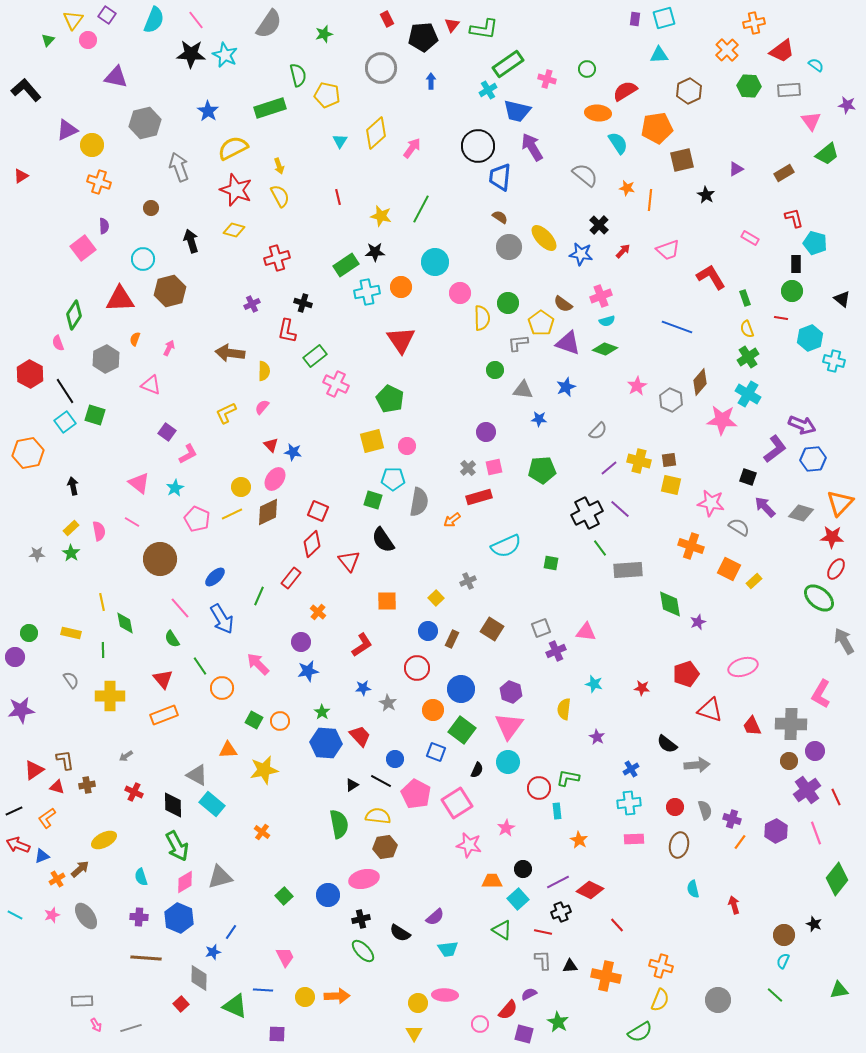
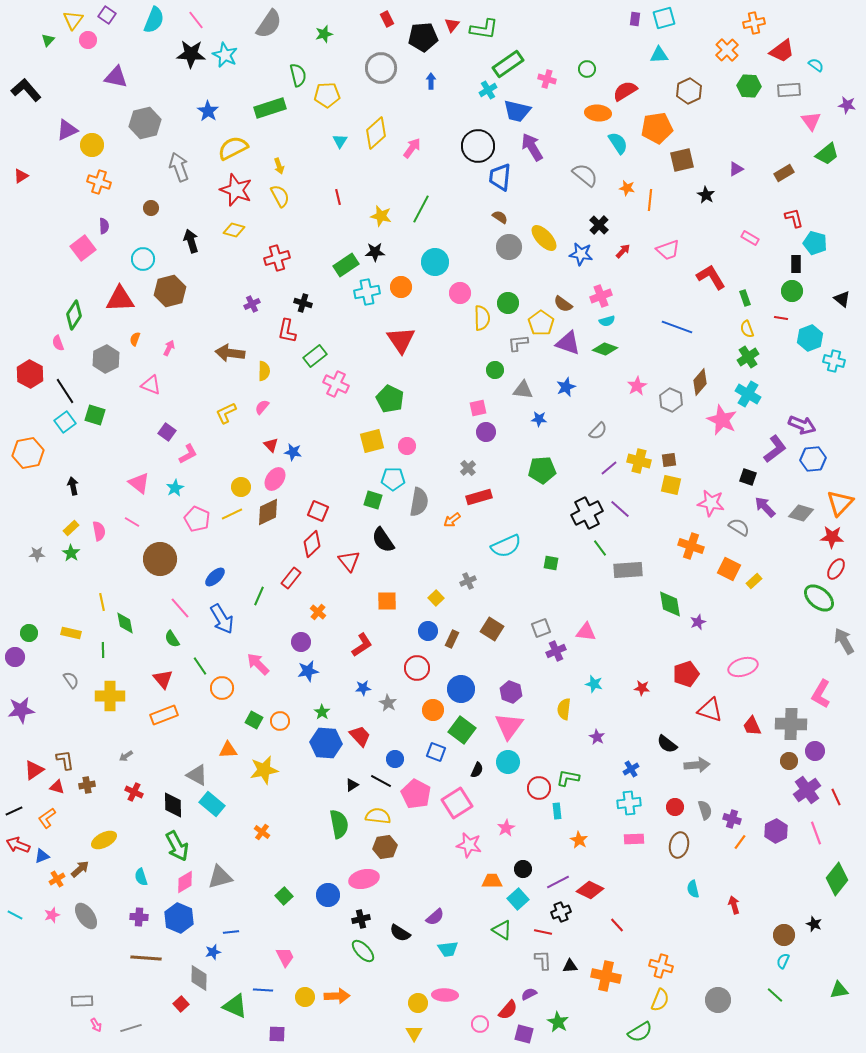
yellow pentagon at (327, 95): rotated 15 degrees counterclockwise
pink star at (722, 420): rotated 20 degrees clockwise
pink square at (494, 467): moved 16 px left, 59 px up
blue line at (231, 932): rotated 49 degrees clockwise
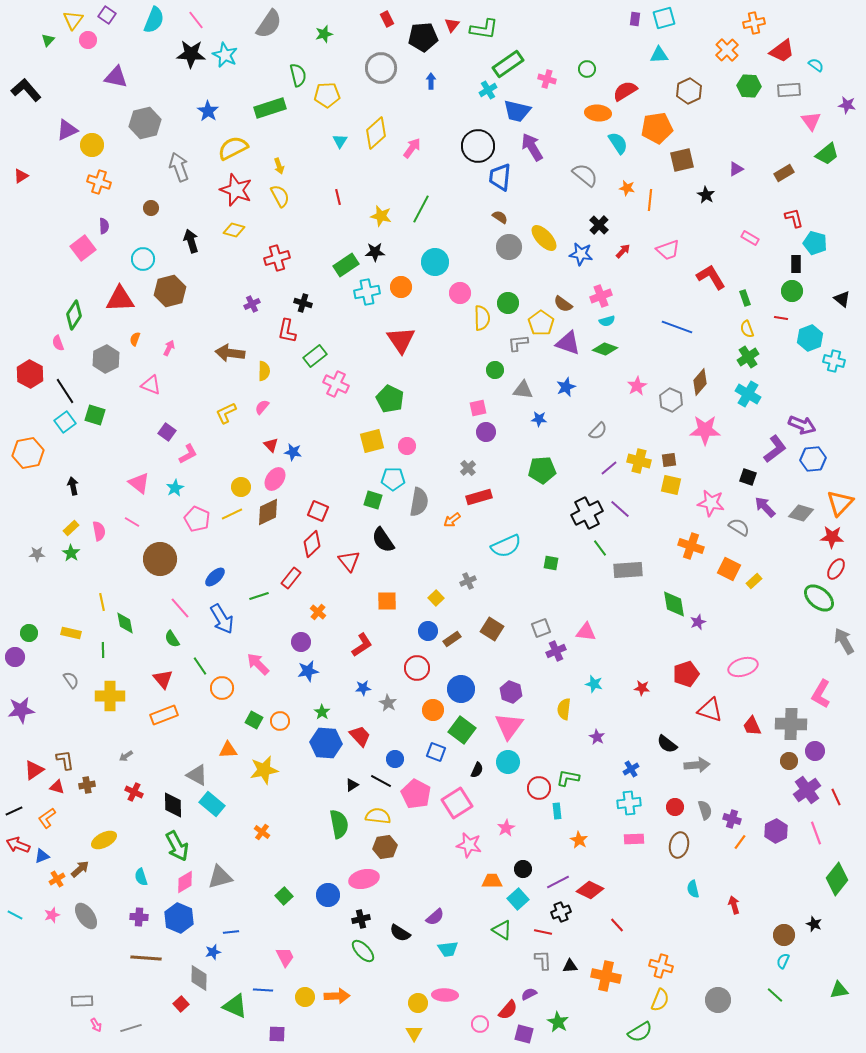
pink star at (722, 420): moved 17 px left, 10 px down; rotated 24 degrees counterclockwise
green line at (259, 596): rotated 48 degrees clockwise
green diamond at (670, 604): moved 4 px right
brown rectangle at (452, 639): rotated 30 degrees clockwise
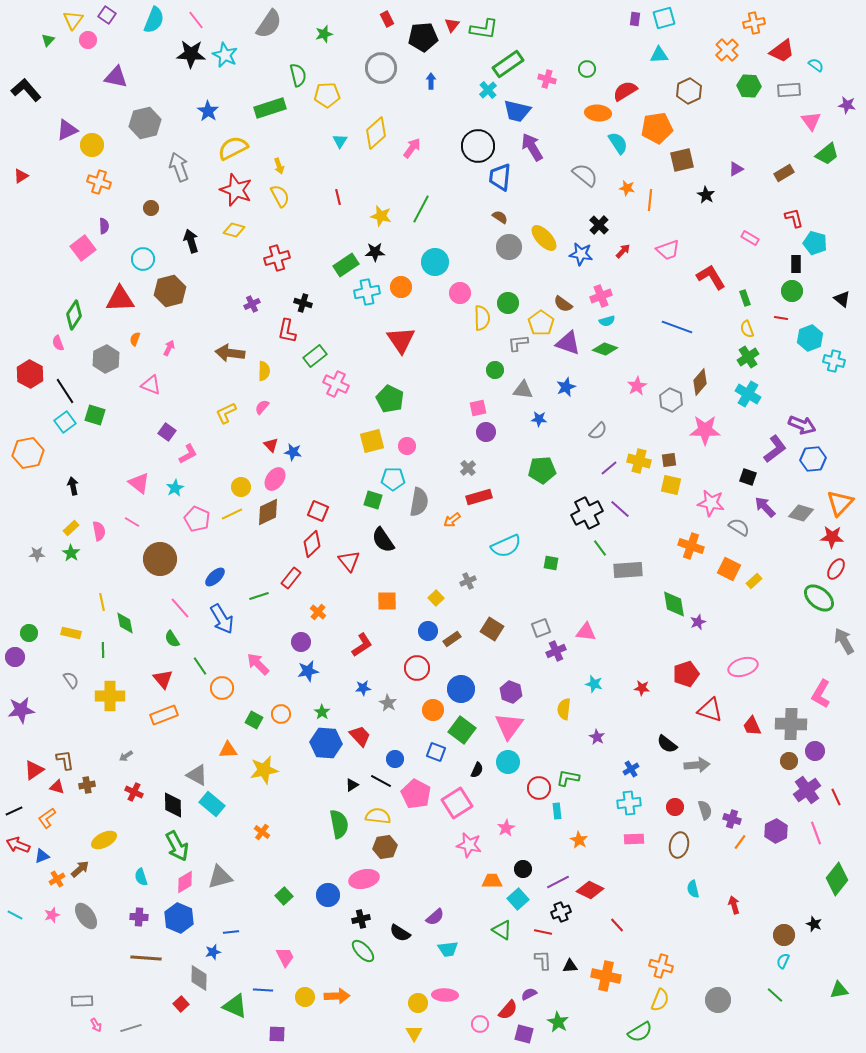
cyan cross at (488, 90): rotated 12 degrees counterclockwise
orange circle at (280, 721): moved 1 px right, 7 px up
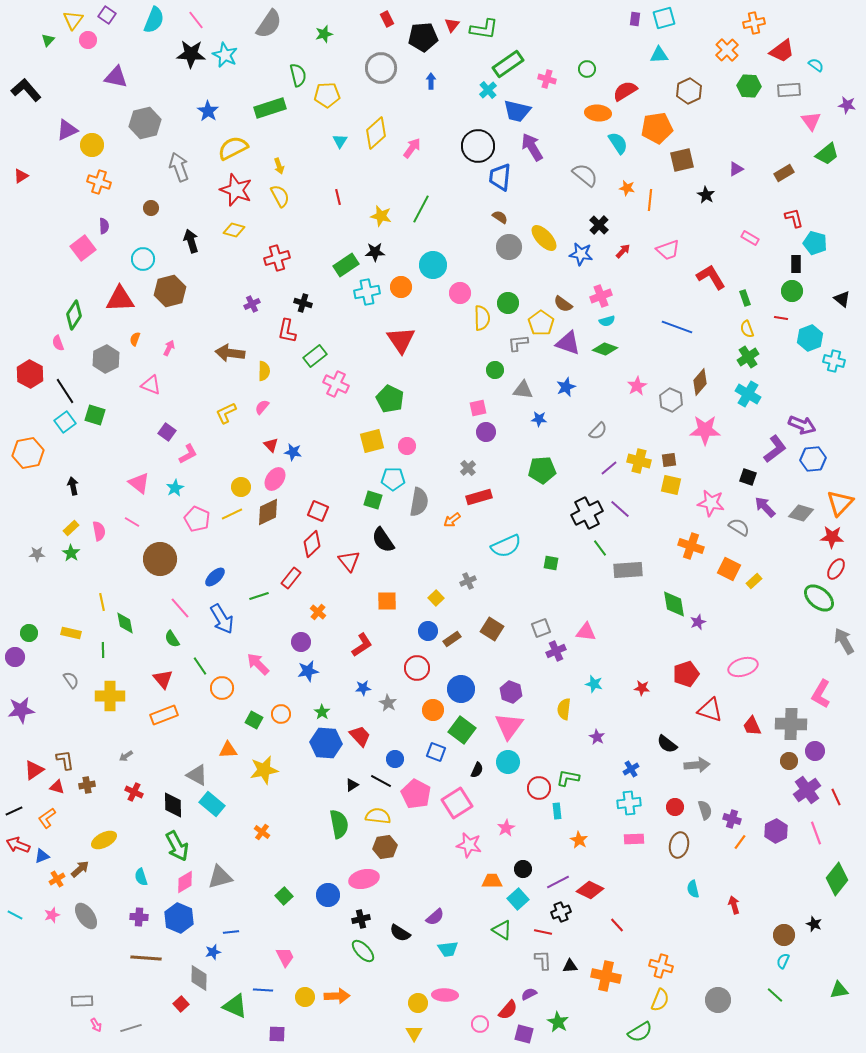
cyan circle at (435, 262): moved 2 px left, 3 px down
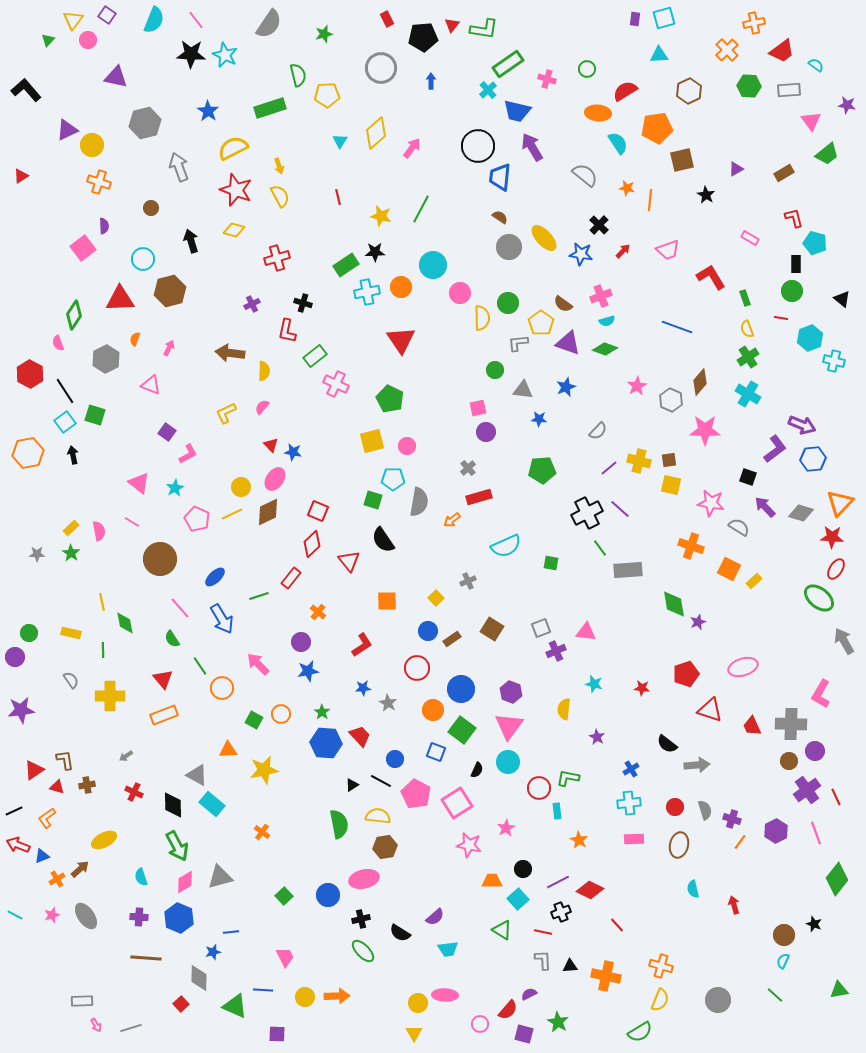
black arrow at (73, 486): moved 31 px up
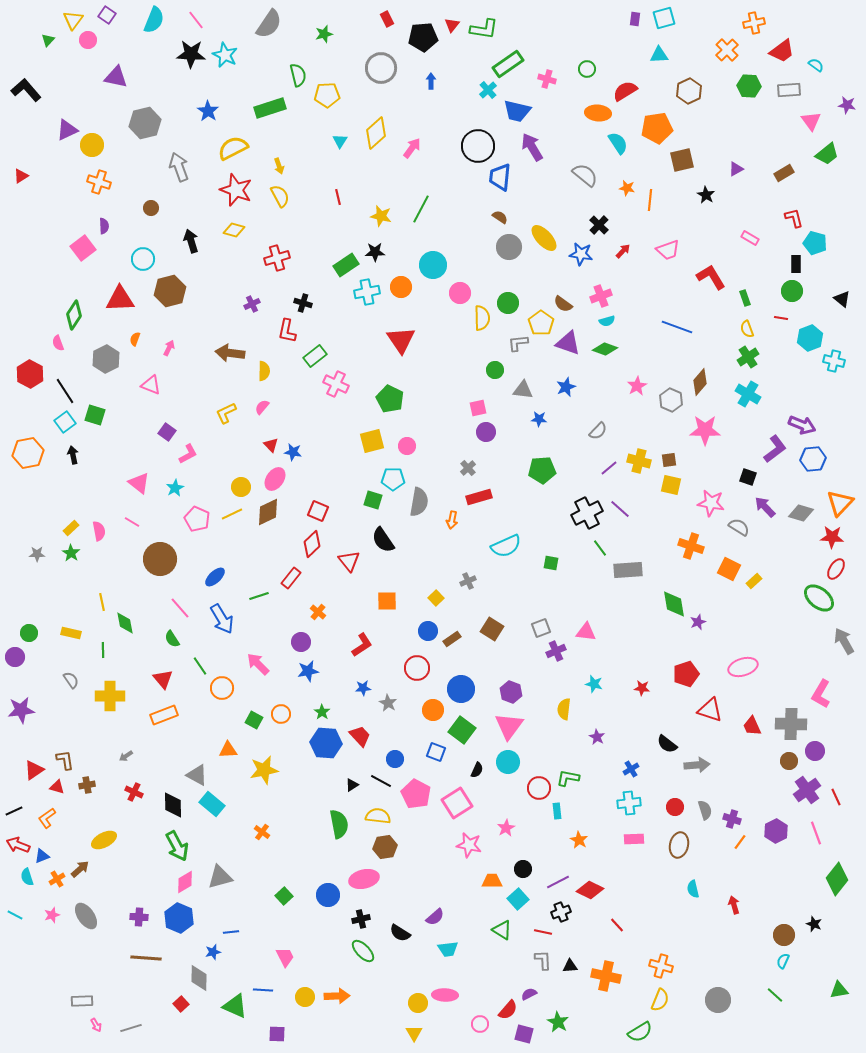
orange arrow at (452, 520): rotated 42 degrees counterclockwise
cyan semicircle at (141, 877): moved 114 px left
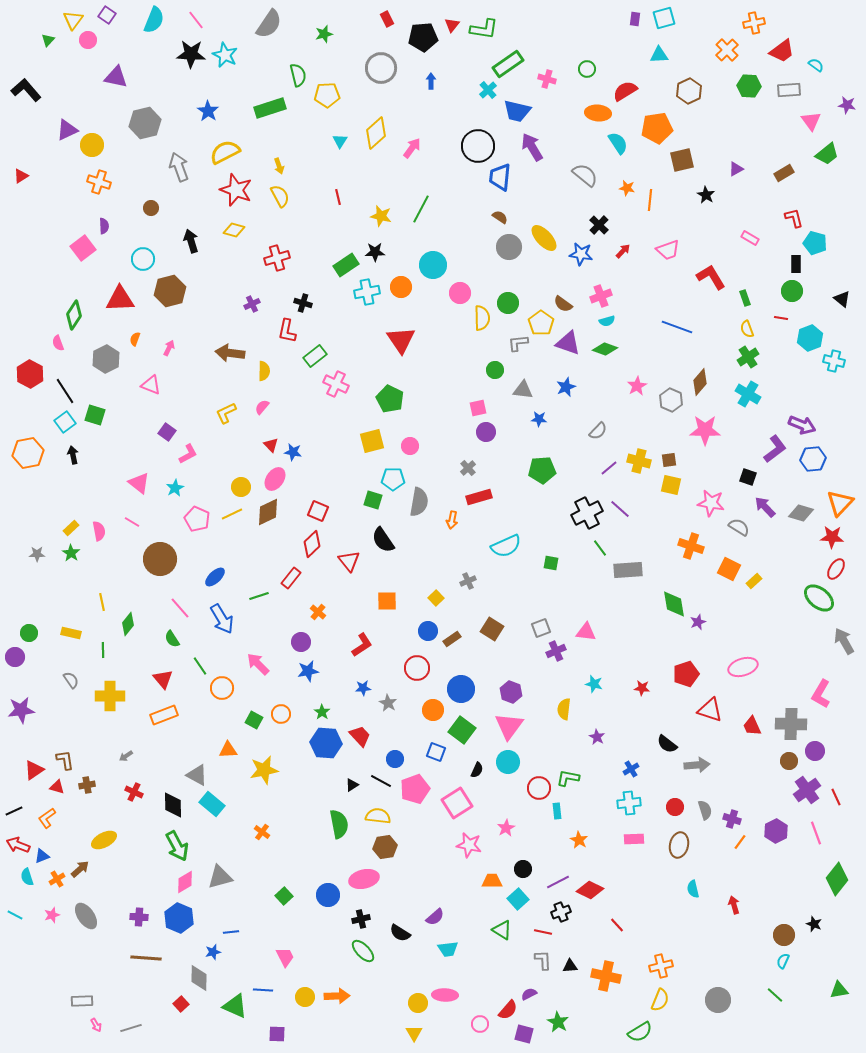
yellow semicircle at (233, 148): moved 8 px left, 4 px down
pink circle at (407, 446): moved 3 px right
green diamond at (125, 623): moved 3 px right, 1 px down; rotated 50 degrees clockwise
pink pentagon at (416, 794): moved 1 px left, 5 px up; rotated 24 degrees clockwise
orange cross at (661, 966): rotated 30 degrees counterclockwise
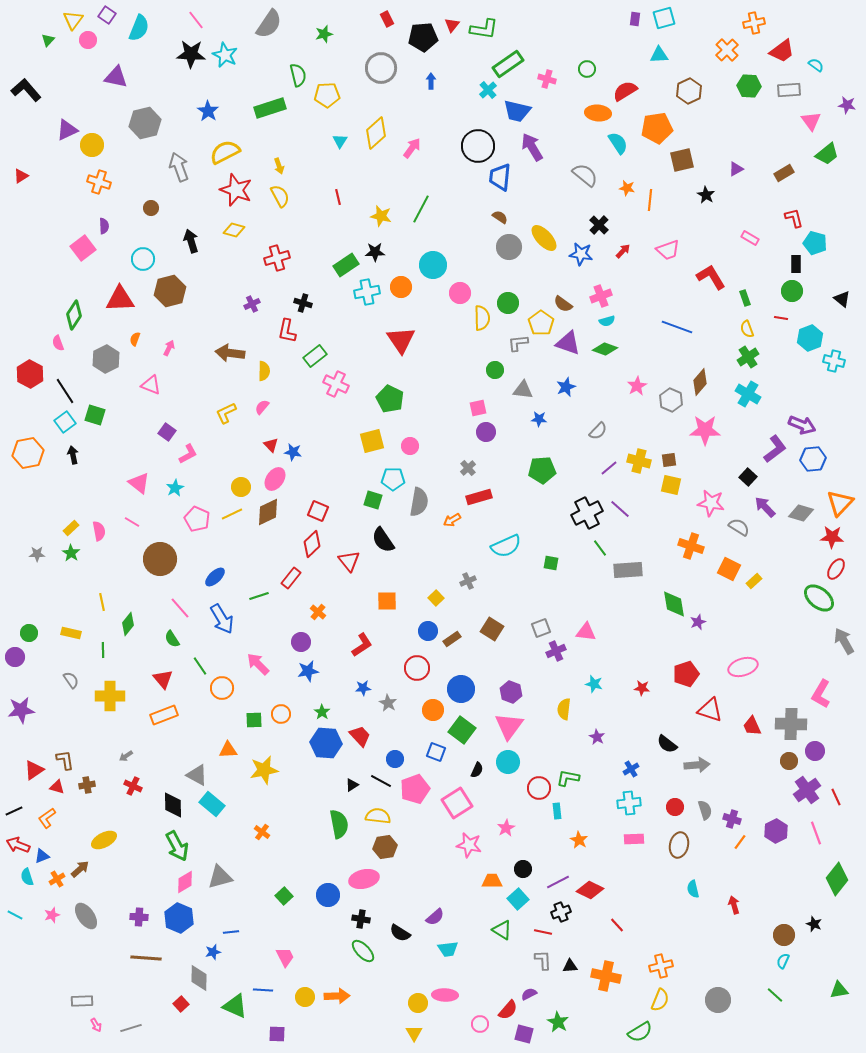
cyan semicircle at (154, 20): moved 15 px left, 8 px down
black square at (748, 477): rotated 24 degrees clockwise
orange arrow at (452, 520): rotated 48 degrees clockwise
green square at (254, 720): rotated 30 degrees counterclockwise
red cross at (134, 792): moved 1 px left, 6 px up
black cross at (361, 919): rotated 24 degrees clockwise
